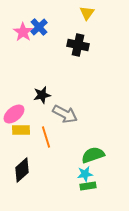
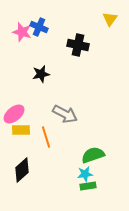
yellow triangle: moved 23 px right, 6 px down
blue cross: rotated 24 degrees counterclockwise
pink star: moved 1 px left; rotated 18 degrees counterclockwise
black star: moved 1 px left, 21 px up
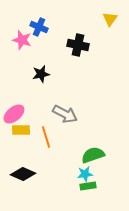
pink star: moved 8 px down
black diamond: moved 1 px right, 4 px down; rotated 65 degrees clockwise
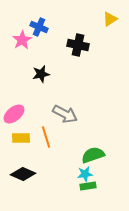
yellow triangle: rotated 21 degrees clockwise
pink star: rotated 24 degrees clockwise
yellow rectangle: moved 8 px down
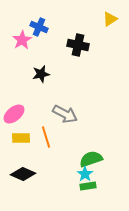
green semicircle: moved 2 px left, 4 px down
cyan star: rotated 28 degrees counterclockwise
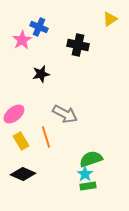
yellow rectangle: moved 3 px down; rotated 60 degrees clockwise
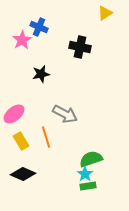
yellow triangle: moved 5 px left, 6 px up
black cross: moved 2 px right, 2 px down
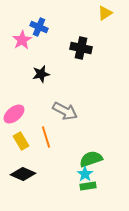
black cross: moved 1 px right, 1 px down
gray arrow: moved 3 px up
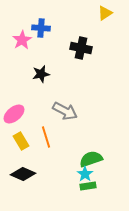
blue cross: moved 2 px right, 1 px down; rotated 18 degrees counterclockwise
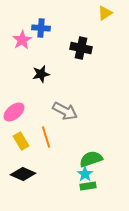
pink ellipse: moved 2 px up
